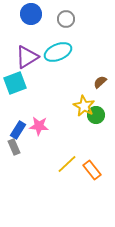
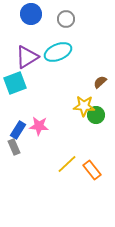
yellow star: rotated 25 degrees counterclockwise
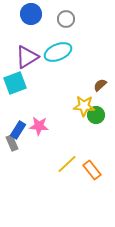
brown semicircle: moved 3 px down
gray rectangle: moved 2 px left, 4 px up
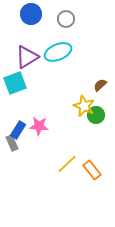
yellow star: rotated 20 degrees clockwise
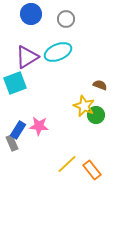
brown semicircle: rotated 64 degrees clockwise
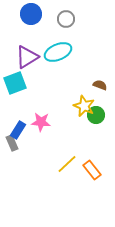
pink star: moved 2 px right, 4 px up
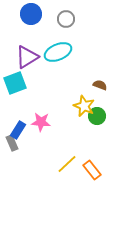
green circle: moved 1 px right, 1 px down
